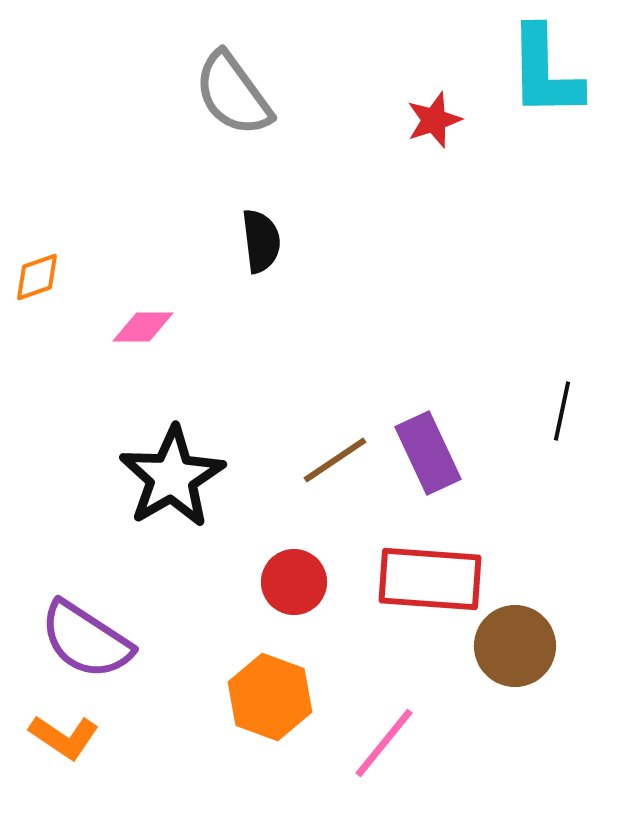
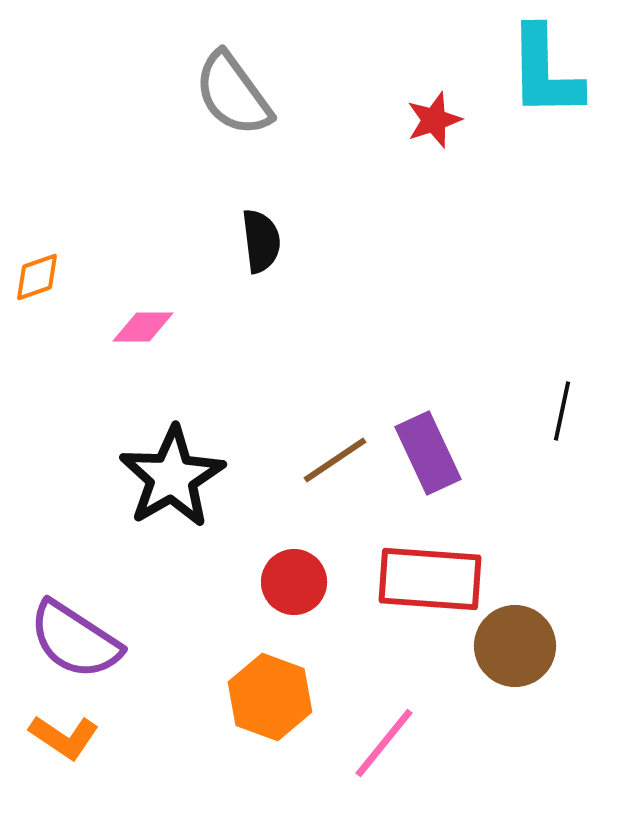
purple semicircle: moved 11 px left
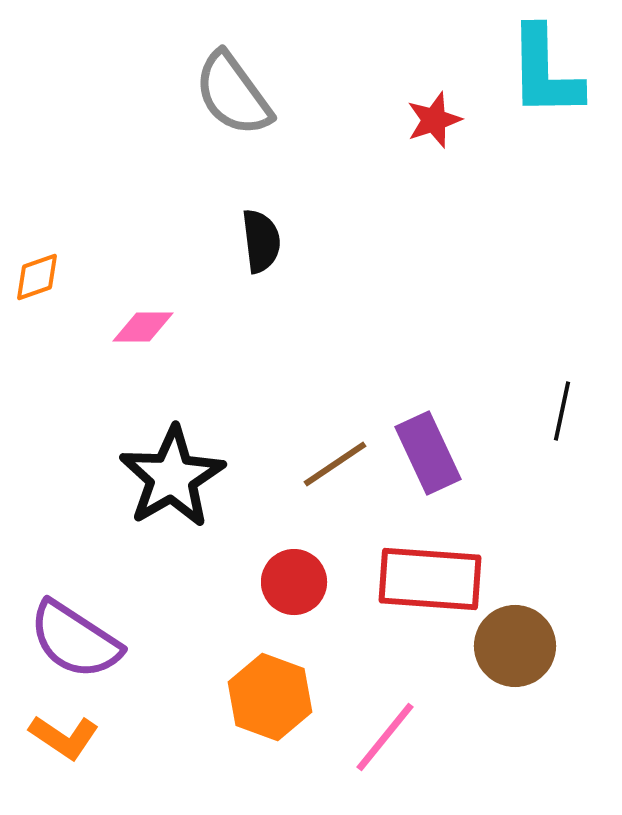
brown line: moved 4 px down
pink line: moved 1 px right, 6 px up
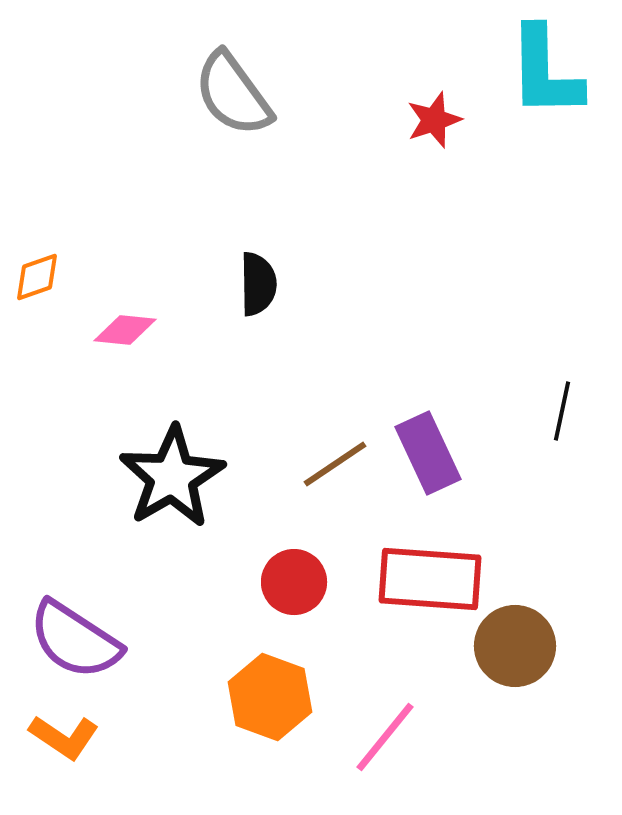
black semicircle: moved 3 px left, 43 px down; rotated 6 degrees clockwise
pink diamond: moved 18 px left, 3 px down; rotated 6 degrees clockwise
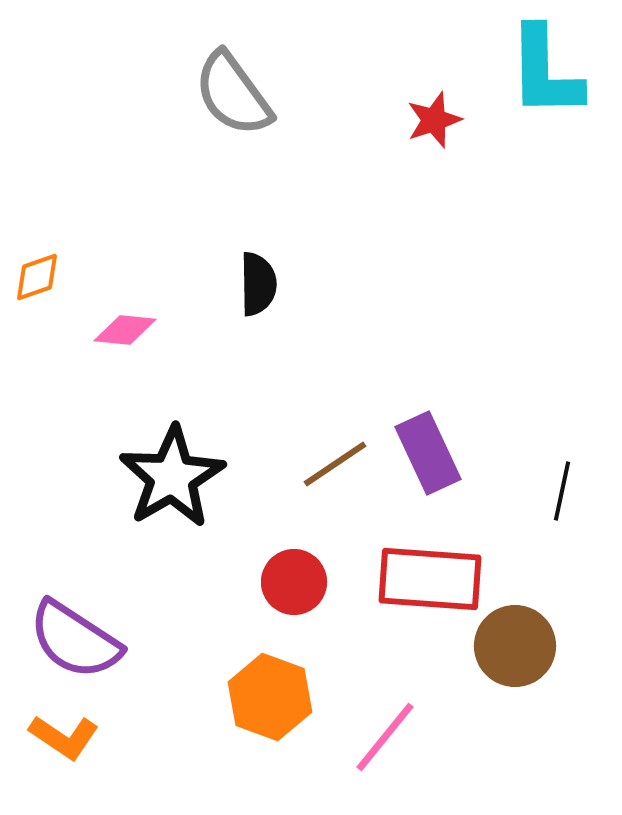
black line: moved 80 px down
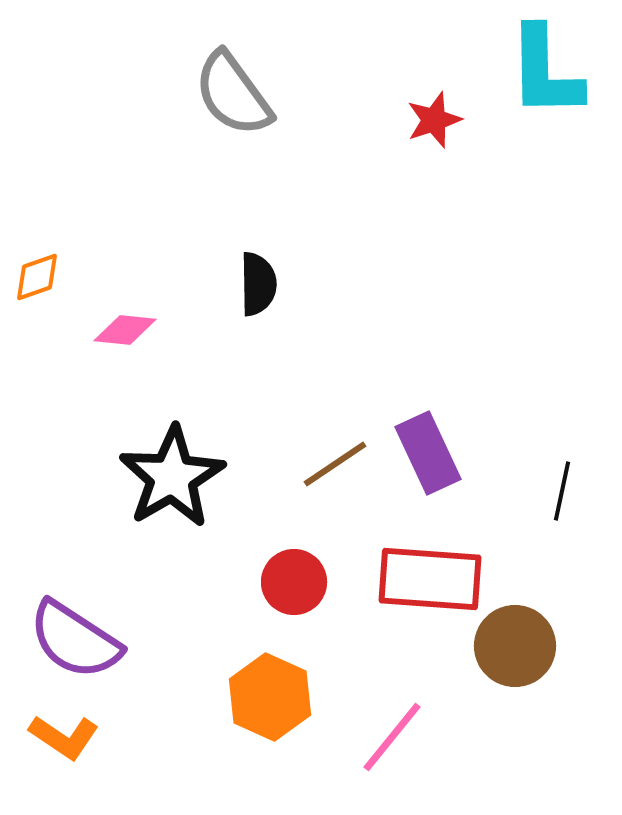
orange hexagon: rotated 4 degrees clockwise
pink line: moved 7 px right
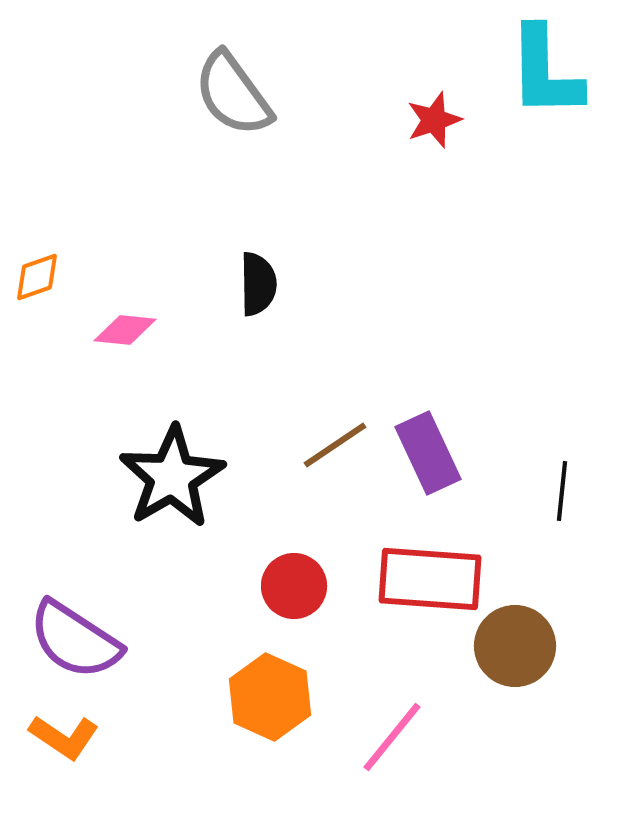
brown line: moved 19 px up
black line: rotated 6 degrees counterclockwise
red circle: moved 4 px down
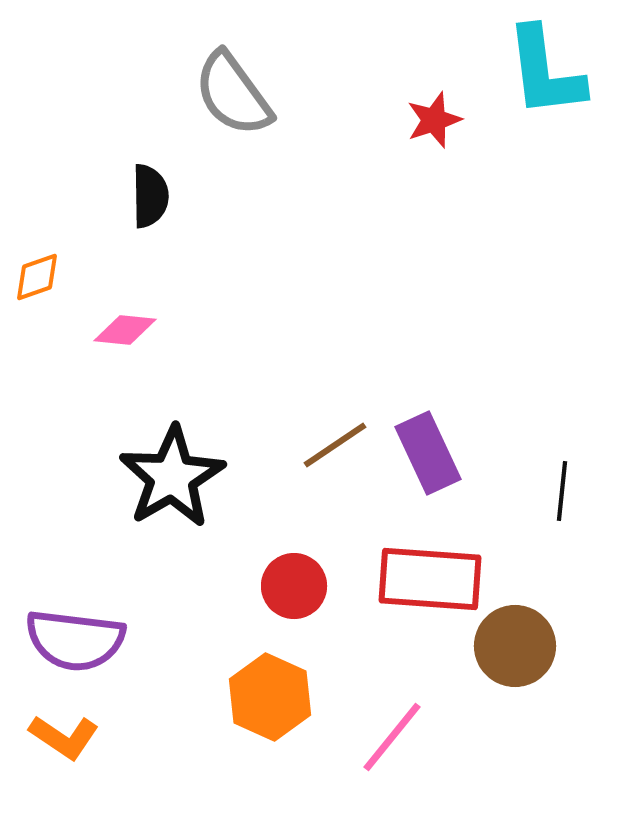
cyan L-shape: rotated 6 degrees counterclockwise
black semicircle: moved 108 px left, 88 px up
purple semicircle: rotated 26 degrees counterclockwise
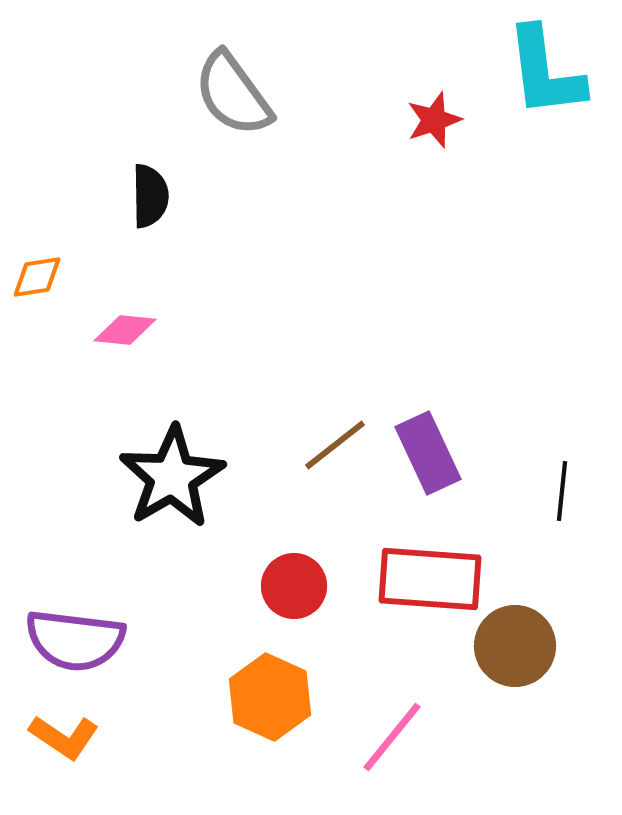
orange diamond: rotated 10 degrees clockwise
brown line: rotated 4 degrees counterclockwise
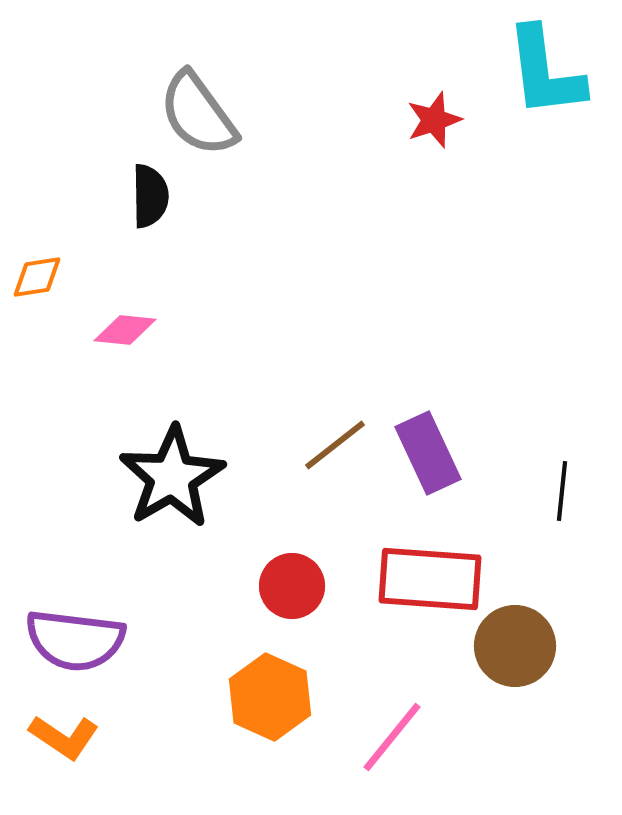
gray semicircle: moved 35 px left, 20 px down
red circle: moved 2 px left
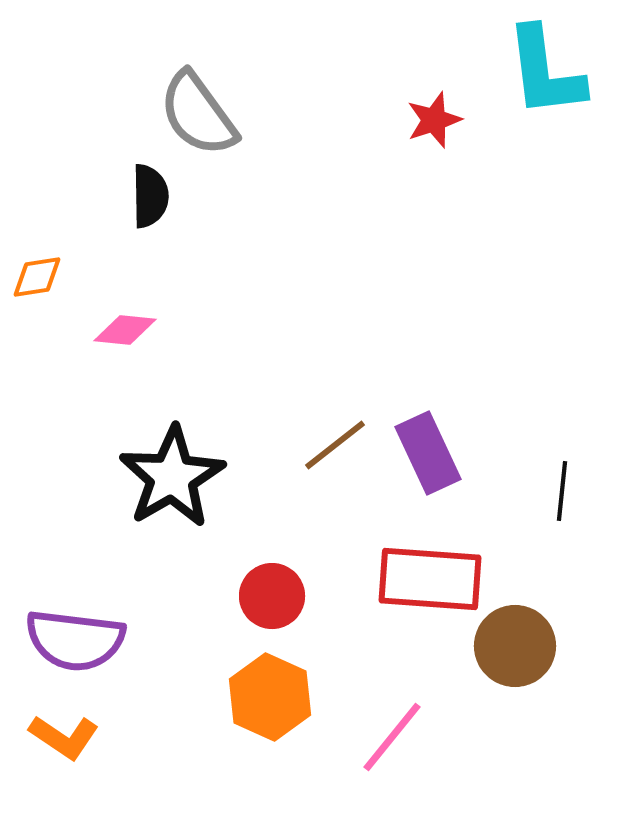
red circle: moved 20 px left, 10 px down
